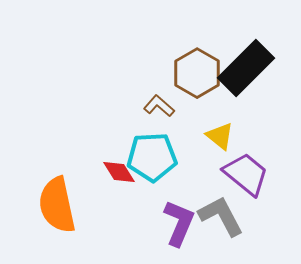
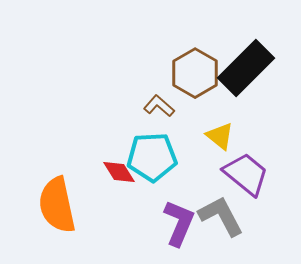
brown hexagon: moved 2 px left
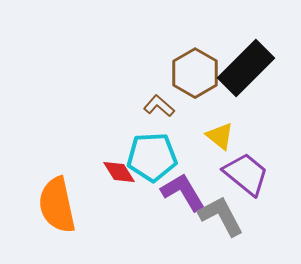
purple L-shape: moved 4 px right, 31 px up; rotated 54 degrees counterclockwise
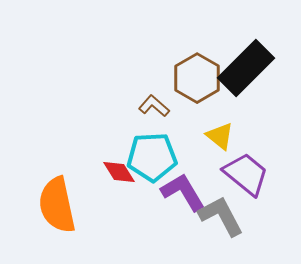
brown hexagon: moved 2 px right, 5 px down
brown L-shape: moved 5 px left
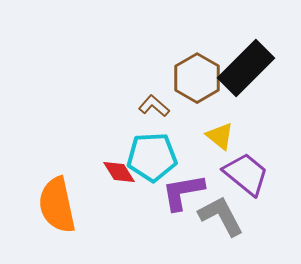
purple L-shape: rotated 69 degrees counterclockwise
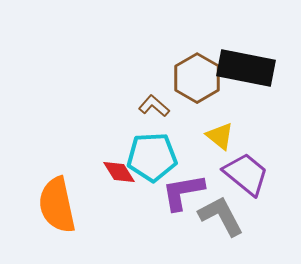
black rectangle: rotated 56 degrees clockwise
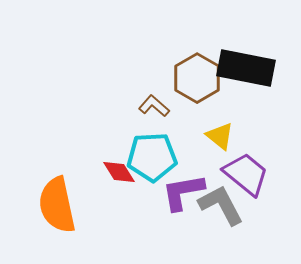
gray L-shape: moved 11 px up
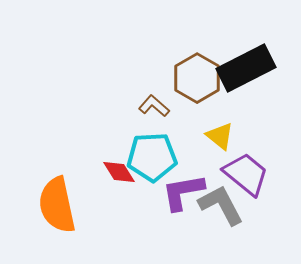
black rectangle: rotated 38 degrees counterclockwise
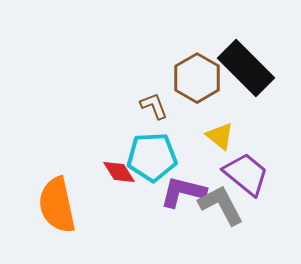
black rectangle: rotated 72 degrees clockwise
brown L-shape: rotated 28 degrees clockwise
purple L-shape: rotated 24 degrees clockwise
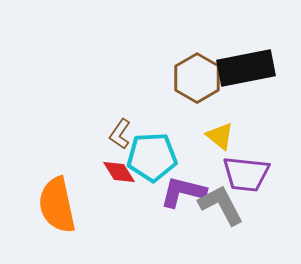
black rectangle: rotated 56 degrees counterclockwise
brown L-shape: moved 34 px left, 28 px down; rotated 124 degrees counterclockwise
purple trapezoid: rotated 147 degrees clockwise
